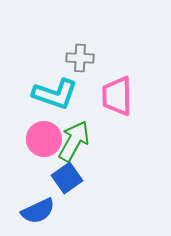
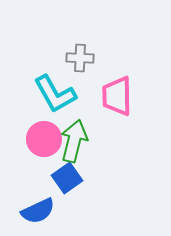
cyan L-shape: rotated 42 degrees clockwise
green arrow: rotated 15 degrees counterclockwise
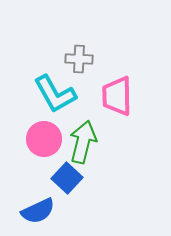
gray cross: moved 1 px left, 1 px down
green arrow: moved 9 px right, 1 px down
blue square: rotated 12 degrees counterclockwise
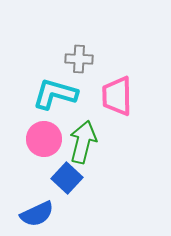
cyan L-shape: rotated 135 degrees clockwise
blue semicircle: moved 1 px left, 3 px down
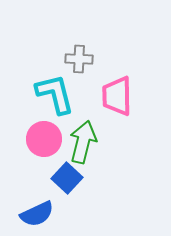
cyan L-shape: rotated 60 degrees clockwise
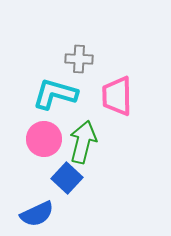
cyan L-shape: rotated 60 degrees counterclockwise
